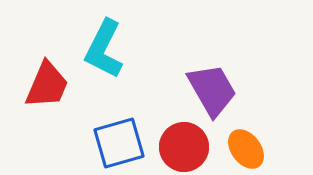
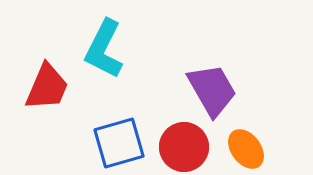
red trapezoid: moved 2 px down
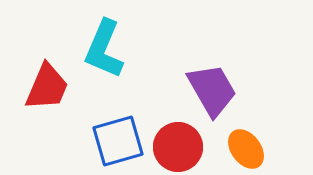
cyan L-shape: rotated 4 degrees counterclockwise
blue square: moved 1 px left, 2 px up
red circle: moved 6 px left
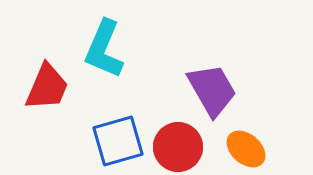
orange ellipse: rotated 12 degrees counterclockwise
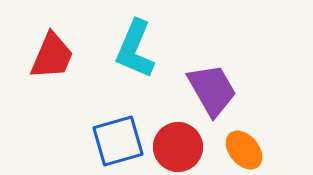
cyan L-shape: moved 31 px right
red trapezoid: moved 5 px right, 31 px up
orange ellipse: moved 2 px left, 1 px down; rotated 9 degrees clockwise
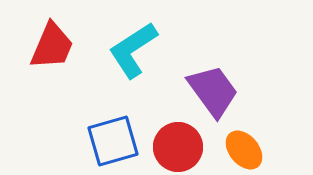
cyan L-shape: moved 2 px left, 1 px down; rotated 34 degrees clockwise
red trapezoid: moved 10 px up
purple trapezoid: moved 1 px right, 1 px down; rotated 6 degrees counterclockwise
blue square: moved 5 px left
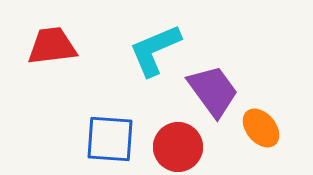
red trapezoid: rotated 120 degrees counterclockwise
cyan L-shape: moved 22 px right; rotated 10 degrees clockwise
blue square: moved 3 px left, 2 px up; rotated 20 degrees clockwise
orange ellipse: moved 17 px right, 22 px up
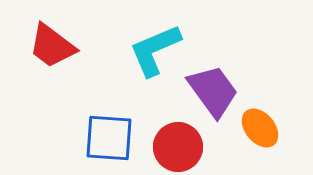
red trapezoid: rotated 136 degrees counterclockwise
orange ellipse: moved 1 px left
blue square: moved 1 px left, 1 px up
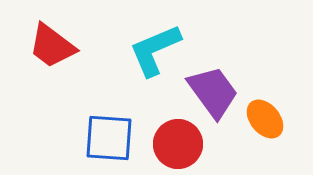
purple trapezoid: moved 1 px down
orange ellipse: moved 5 px right, 9 px up
red circle: moved 3 px up
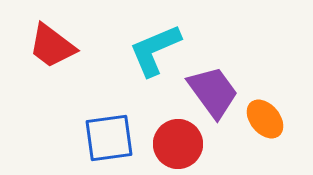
blue square: rotated 12 degrees counterclockwise
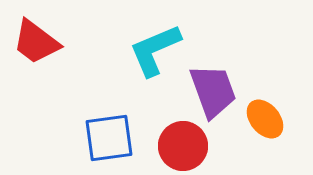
red trapezoid: moved 16 px left, 4 px up
purple trapezoid: moved 1 px up; rotated 16 degrees clockwise
red circle: moved 5 px right, 2 px down
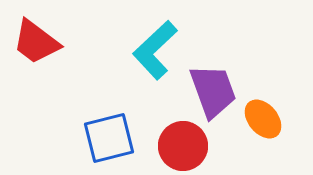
cyan L-shape: rotated 20 degrees counterclockwise
orange ellipse: moved 2 px left
blue square: rotated 6 degrees counterclockwise
